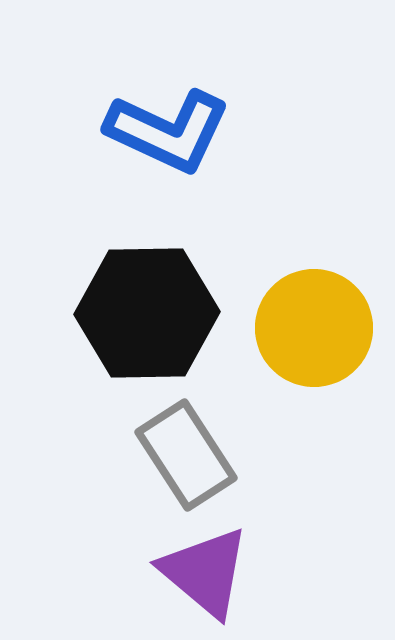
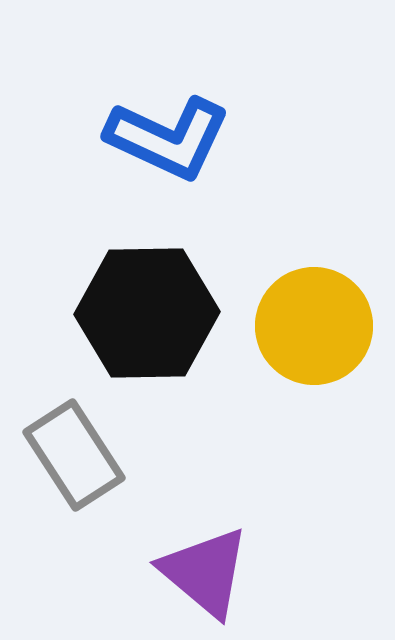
blue L-shape: moved 7 px down
yellow circle: moved 2 px up
gray rectangle: moved 112 px left
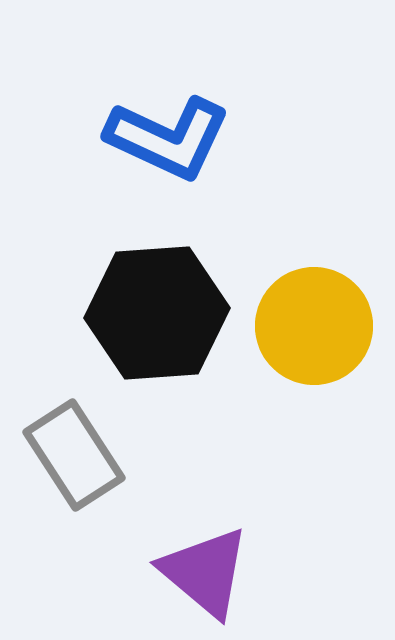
black hexagon: moved 10 px right; rotated 3 degrees counterclockwise
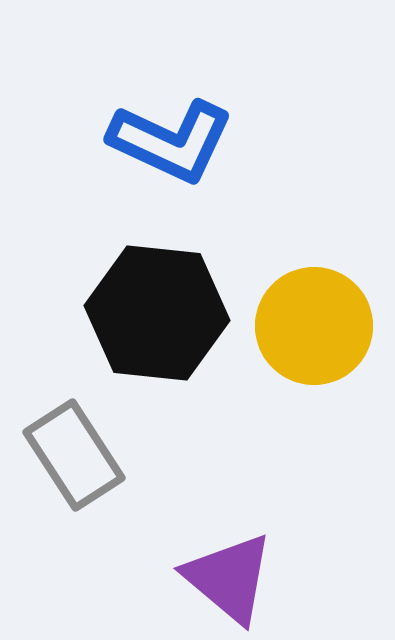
blue L-shape: moved 3 px right, 3 px down
black hexagon: rotated 10 degrees clockwise
purple triangle: moved 24 px right, 6 px down
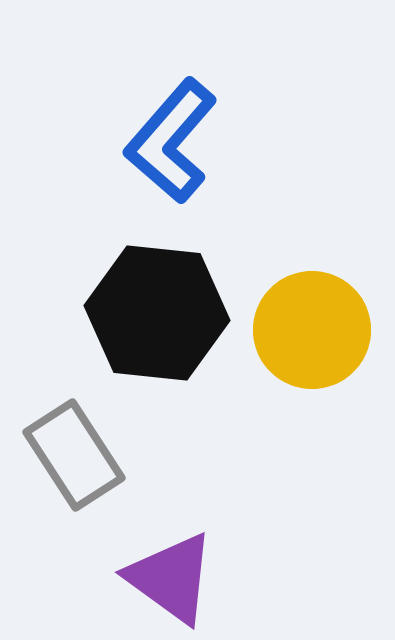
blue L-shape: rotated 106 degrees clockwise
yellow circle: moved 2 px left, 4 px down
purple triangle: moved 58 px left; rotated 4 degrees counterclockwise
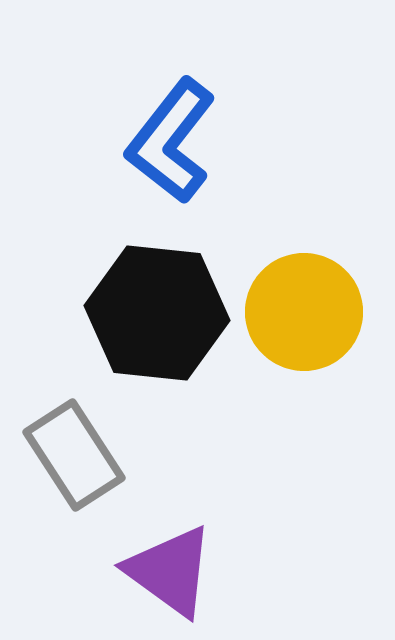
blue L-shape: rotated 3 degrees counterclockwise
yellow circle: moved 8 px left, 18 px up
purple triangle: moved 1 px left, 7 px up
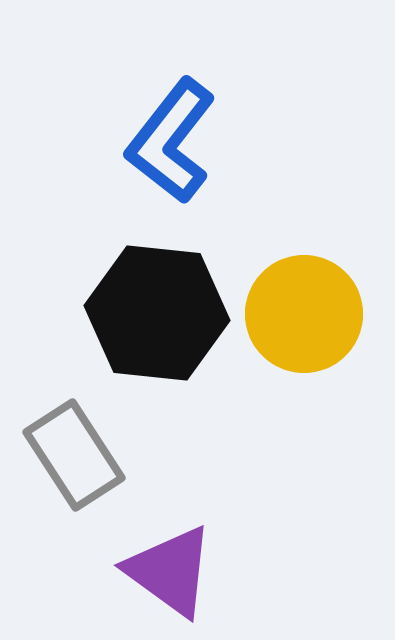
yellow circle: moved 2 px down
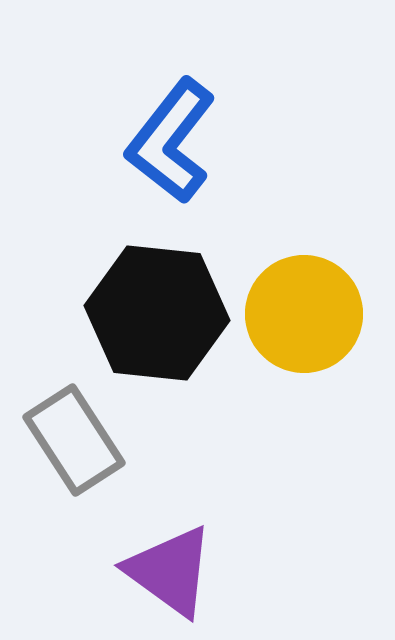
gray rectangle: moved 15 px up
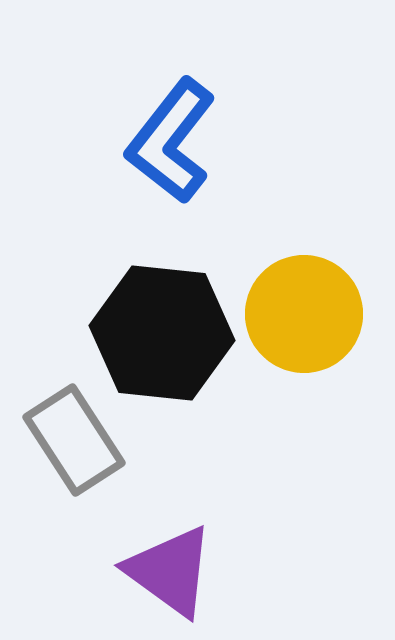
black hexagon: moved 5 px right, 20 px down
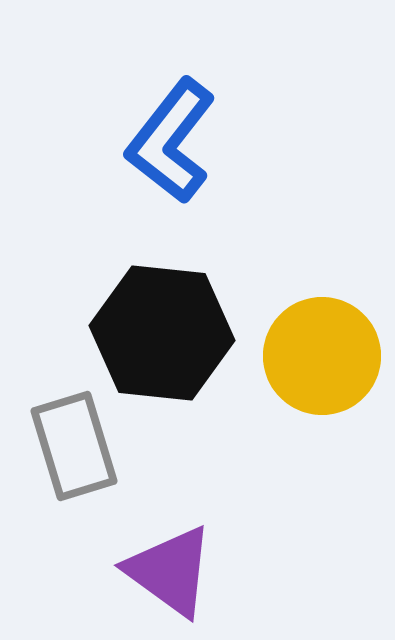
yellow circle: moved 18 px right, 42 px down
gray rectangle: moved 6 px down; rotated 16 degrees clockwise
